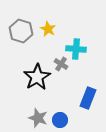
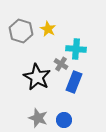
black star: rotated 12 degrees counterclockwise
blue rectangle: moved 14 px left, 16 px up
blue circle: moved 4 px right
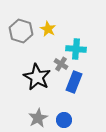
gray star: rotated 24 degrees clockwise
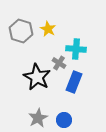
gray cross: moved 2 px left, 1 px up
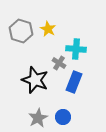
black star: moved 2 px left, 3 px down; rotated 8 degrees counterclockwise
blue circle: moved 1 px left, 3 px up
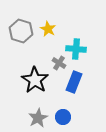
black star: rotated 12 degrees clockwise
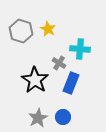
cyan cross: moved 4 px right
blue rectangle: moved 3 px left, 1 px down
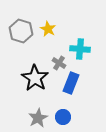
black star: moved 2 px up
